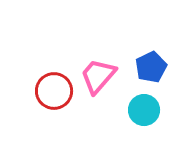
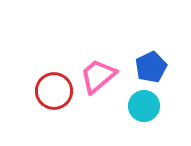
pink trapezoid: rotated 9 degrees clockwise
cyan circle: moved 4 px up
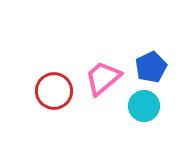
pink trapezoid: moved 5 px right, 2 px down
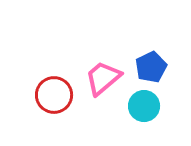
red circle: moved 4 px down
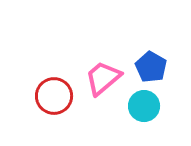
blue pentagon: rotated 16 degrees counterclockwise
red circle: moved 1 px down
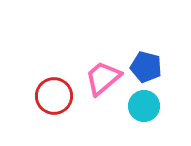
blue pentagon: moved 5 px left; rotated 16 degrees counterclockwise
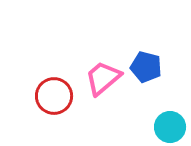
cyan circle: moved 26 px right, 21 px down
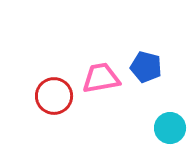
pink trapezoid: moved 2 px left; rotated 30 degrees clockwise
cyan circle: moved 1 px down
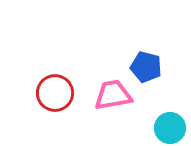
pink trapezoid: moved 12 px right, 17 px down
red circle: moved 1 px right, 3 px up
